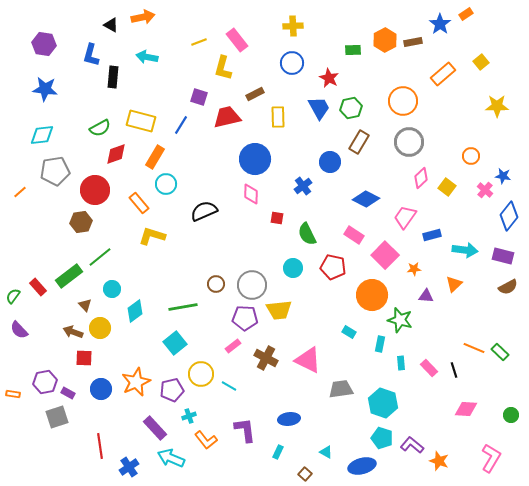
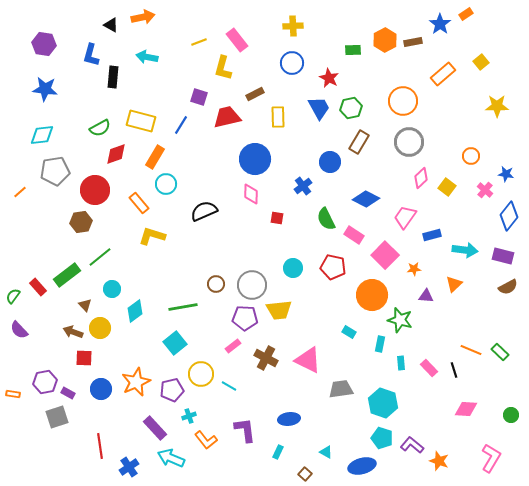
blue star at (503, 176): moved 3 px right, 2 px up
green semicircle at (307, 234): moved 19 px right, 15 px up
green rectangle at (69, 276): moved 2 px left, 1 px up
orange line at (474, 348): moved 3 px left, 2 px down
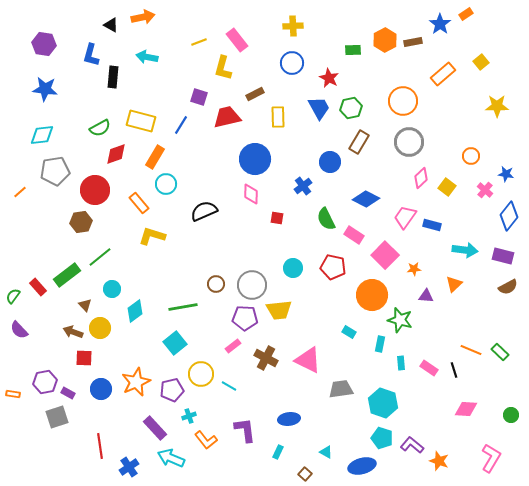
blue rectangle at (432, 235): moved 10 px up; rotated 30 degrees clockwise
pink rectangle at (429, 368): rotated 12 degrees counterclockwise
